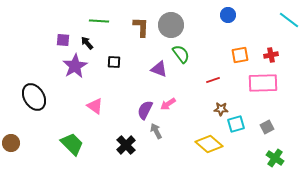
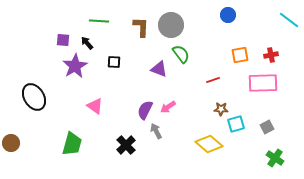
pink arrow: moved 3 px down
green trapezoid: rotated 60 degrees clockwise
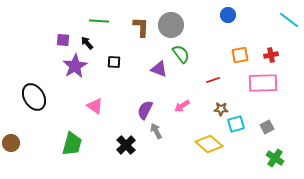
pink arrow: moved 14 px right, 1 px up
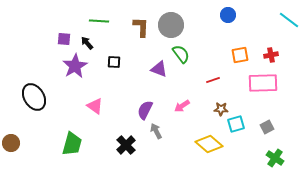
purple square: moved 1 px right, 1 px up
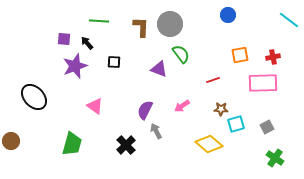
gray circle: moved 1 px left, 1 px up
red cross: moved 2 px right, 2 px down
purple star: rotated 10 degrees clockwise
black ellipse: rotated 12 degrees counterclockwise
brown circle: moved 2 px up
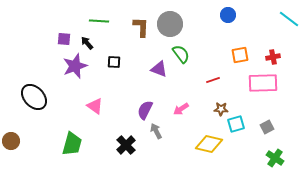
cyan line: moved 1 px up
pink arrow: moved 1 px left, 3 px down
yellow diamond: rotated 28 degrees counterclockwise
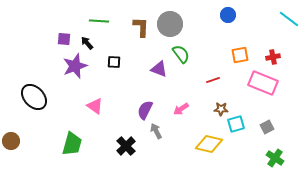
pink rectangle: rotated 24 degrees clockwise
black cross: moved 1 px down
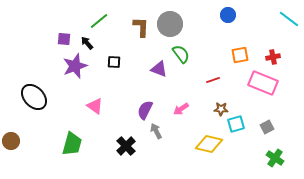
green line: rotated 42 degrees counterclockwise
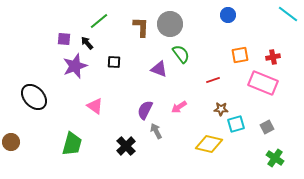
cyan line: moved 1 px left, 5 px up
pink arrow: moved 2 px left, 2 px up
brown circle: moved 1 px down
